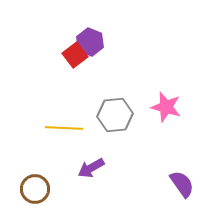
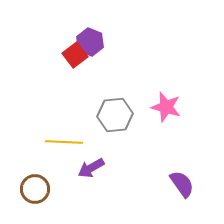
yellow line: moved 14 px down
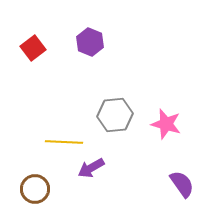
red square: moved 42 px left, 7 px up
pink star: moved 17 px down
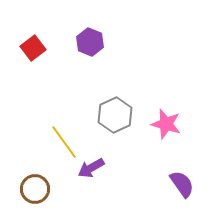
gray hexagon: rotated 20 degrees counterclockwise
yellow line: rotated 51 degrees clockwise
